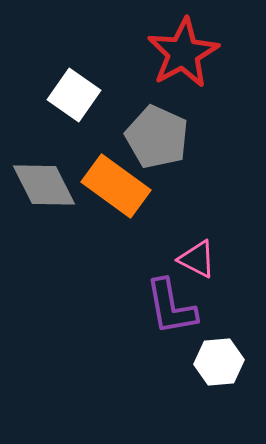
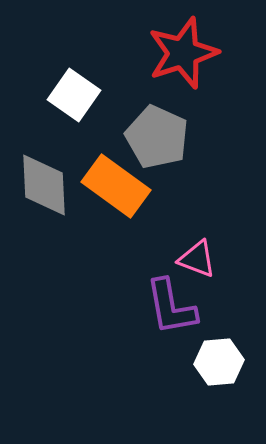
red star: rotated 10 degrees clockwise
gray diamond: rotated 24 degrees clockwise
pink triangle: rotated 6 degrees counterclockwise
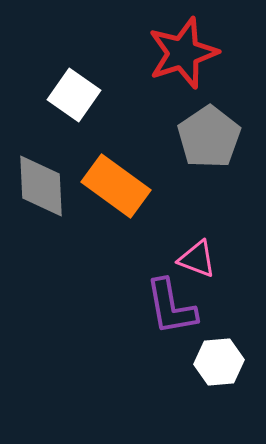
gray pentagon: moved 52 px right; rotated 14 degrees clockwise
gray diamond: moved 3 px left, 1 px down
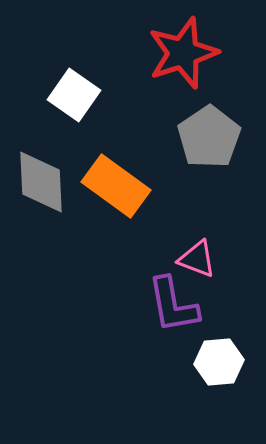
gray diamond: moved 4 px up
purple L-shape: moved 2 px right, 2 px up
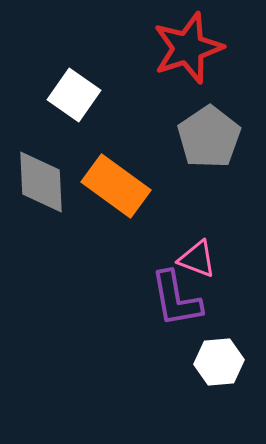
red star: moved 5 px right, 5 px up
purple L-shape: moved 3 px right, 6 px up
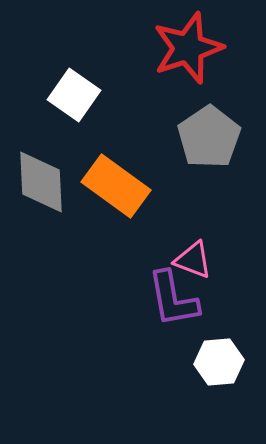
pink triangle: moved 4 px left, 1 px down
purple L-shape: moved 3 px left
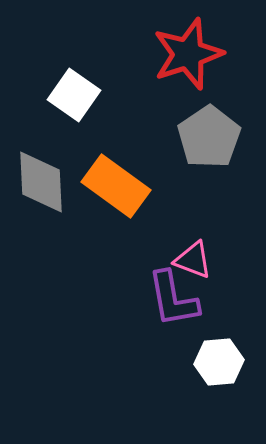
red star: moved 6 px down
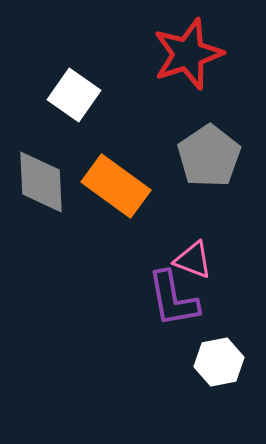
gray pentagon: moved 19 px down
white hexagon: rotated 6 degrees counterclockwise
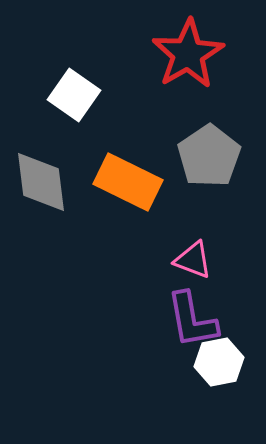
red star: rotated 12 degrees counterclockwise
gray diamond: rotated 4 degrees counterclockwise
orange rectangle: moved 12 px right, 4 px up; rotated 10 degrees counterclockwise
purple L-shape: moved 19 px right, 21 px down
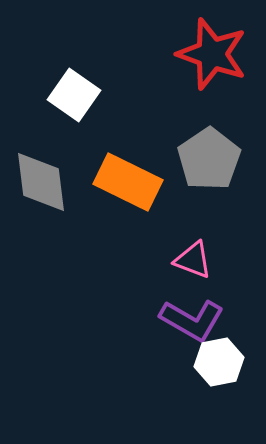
red star: moved 24 px right; rotated 22 degrees counterclockwise
gray pentagon: moved 3 px down
purple L-shape: rotated 50 degrees counterclockwise
